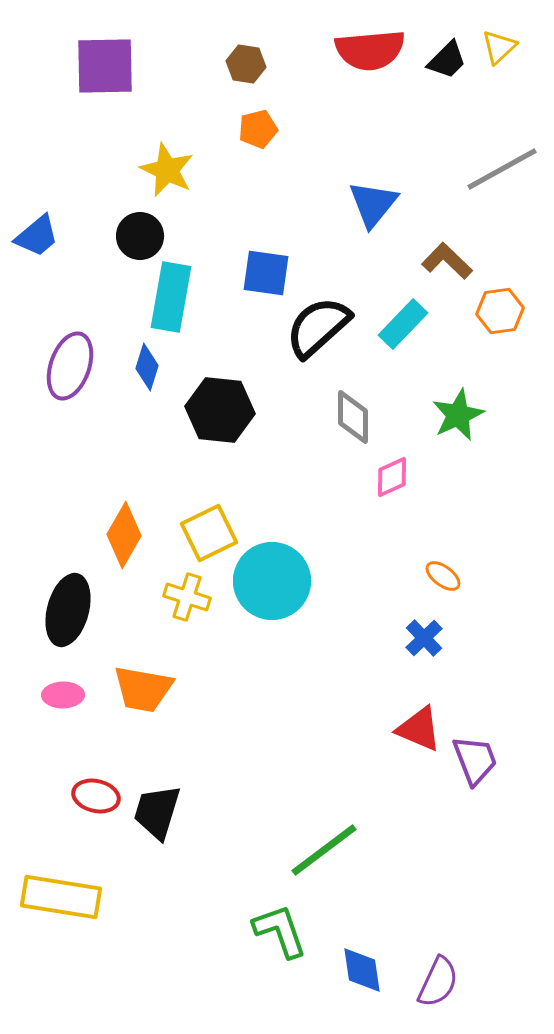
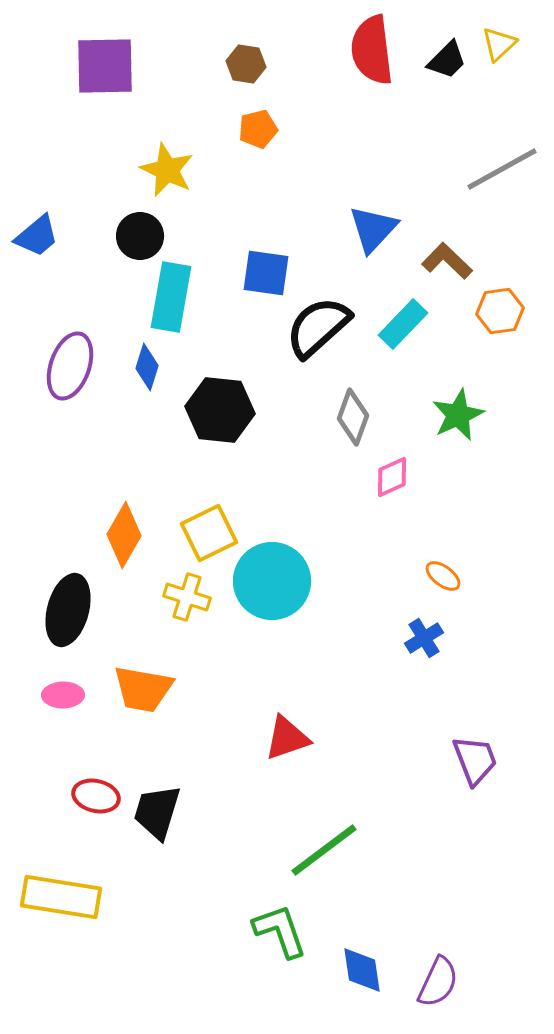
yellow triangle at (499, 47): moved 3 px up
red semicircle at (370, 50): moved 2 px right; rotated 88 degrees clockwise
blue triangle at (373, 204): moved 25 px down; rotated 4 degrees clockwise
gray diamond at (353, 417): rotated 20 degrees clockwise
blue cross at (424, 638): rotated 12 degrees clockwise
red triangle at (419, 729): moved 132 px left, 9 px down; rotated 42 degrees counterclockwise
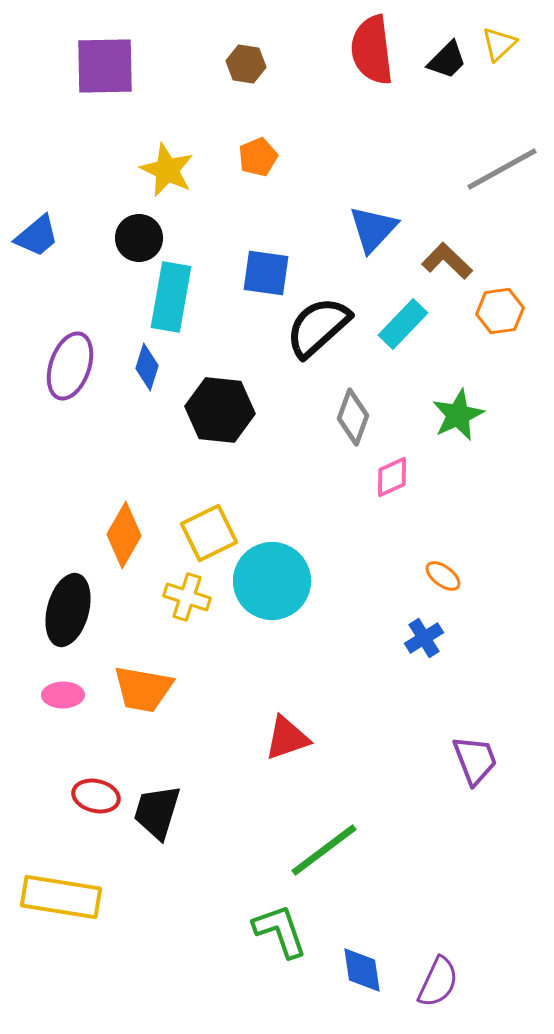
orange pentagon at (258, 129): moved 28 px down; rotated 9 degrees counterclockwise
black circle at (140, 236): moved 1 px left, 2 px down
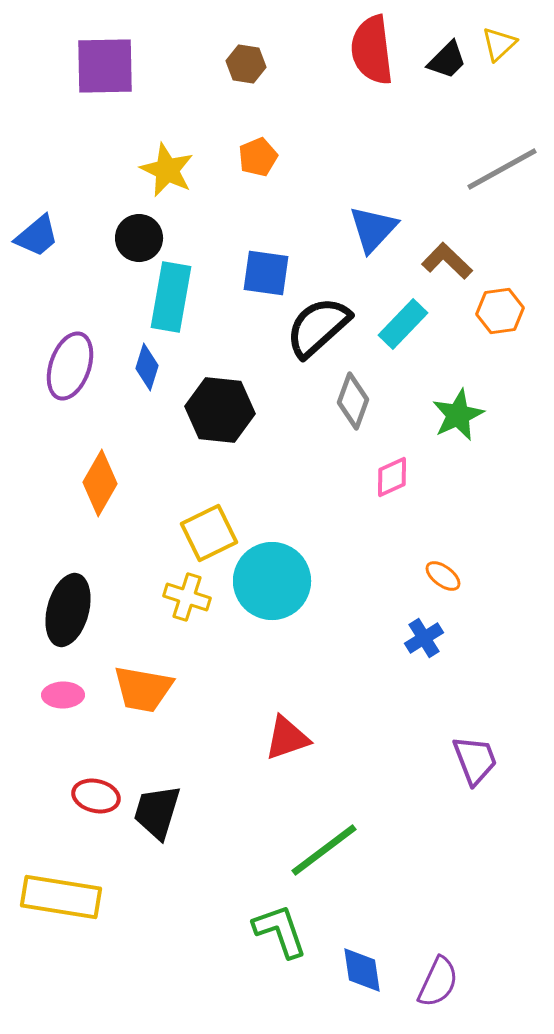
gray diamond at (353, 417): moved 16 px up
orange diamond at (124, 535): moved 24 px left, 52 px up
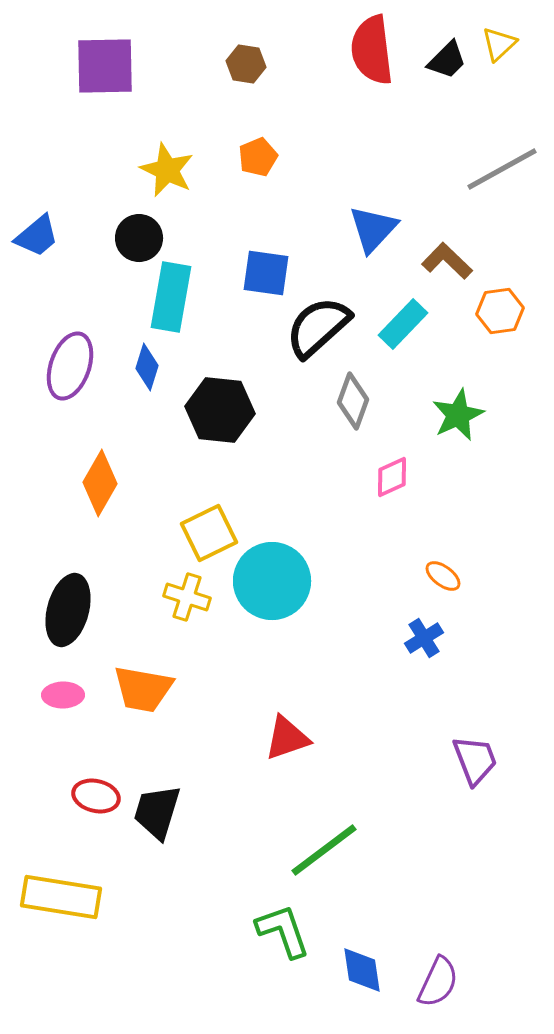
green L-shape at (280, 931): moved 3 px right
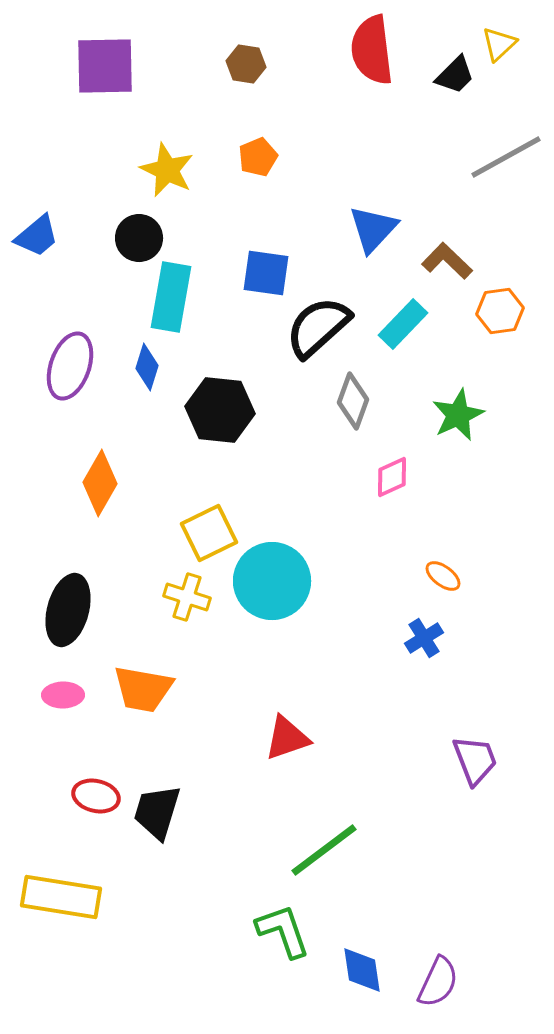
black trapezoid at (447, 60): moved 8 px right, 15 px down
gray line at (502, 169): moved 4 px right, 12 px up
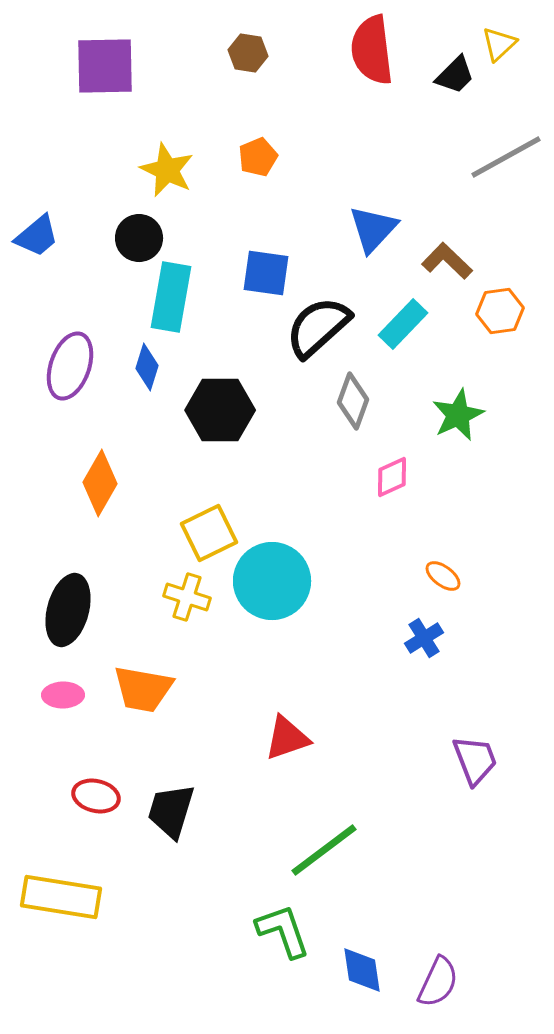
brown hexagon at (246, 64): moved 2 px right, 11 px up
black hexagon at (220, 410): rotated 6 degrees counterclockwise
black trapezoid at (157, 812): moved 14 px right, 1 px up
